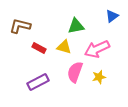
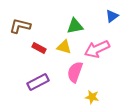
green triangle: moved 1 px left
yellow star: moved 7 px left, 20 px down; rotated 24 degrees clockwise
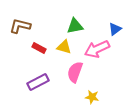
blue triangle: moved 3 px right, 13 px down
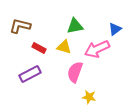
purple rectangle: moved 8 px left, 8 px up
yellow star: moved 3 px left
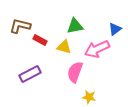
red rectangle: moved 1 px right, 8 px up
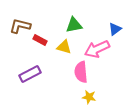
green triangle: moved 1 px left, 1 px up
pink semicircle: moved 6 px right; rotated 25 degrees counterclockwise
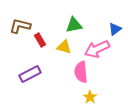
red rectangle: rotated 32 degrees clockwise
yellow star: moved 1 px right; rotated 24 degrees clockwise
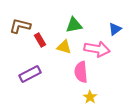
pink arrow: rotated 145 degrees counterclockwise
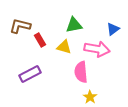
blue triangle: moved 2 px left
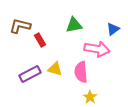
yellow triangle: moved 9 px left, 22 px down
